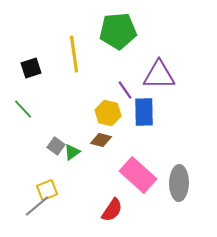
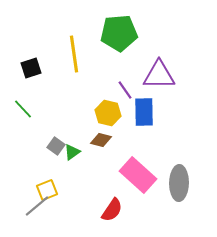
green pentagon: moved 1 px right, 2 px down
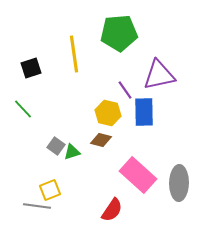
purple triangle: rotated 12 degrees counterclockwise
green triangle: rotated 18 degrees clockwise
yellow square: moved 3 px right
gray line: rotated 48 degrees clockwise
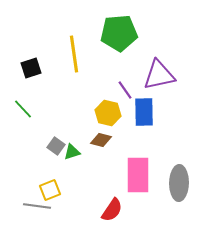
pink rectangle: rotated 48 degrees clockwise
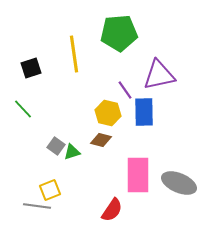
gray ellipse: rotated 68 degrees counterclockwise
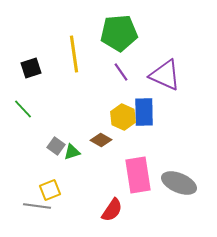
purple triangle: moved 6 px right; rotated 36 degrees clockwise
purple line: moved 4 px left, 18 px up
yellow hexagon: moved 15 px right, 4 px down; rotated 10 degrees clockwise
brown diamond: rotated 15 degrees clockwise
pink rectangle: rotated 9 degrees counterclockwise
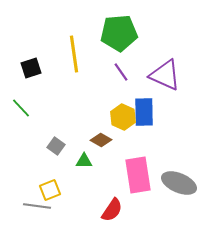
green line: moved 2 px left, 1 px up
green triangle: moved 12 px right, 9 px down; rotated 18 degrees clockwise
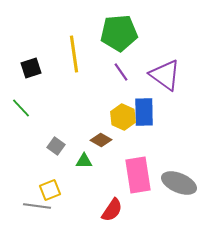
purple triangle: rotated 12 degrees clockwise
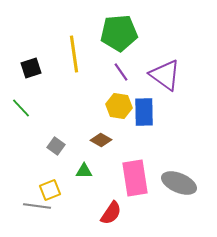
yellow hexagon: moved 4 px left, 11 px up; rotated 15 degrees counterclockwise
green triangle: moved 10 px down
pink rectangle: moved 3 px left, 3 px down
red semicircle: moved 1 px left, 3 px down
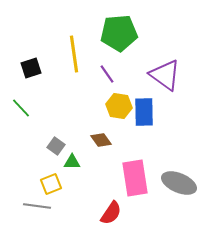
purple line: moved 14 px left, 2 px down
brown diamond: rotated 25 degrees clockwise
green triangle: moved 12 px left, 9 px up
yellow square: moved 1 px right, 6 px up
